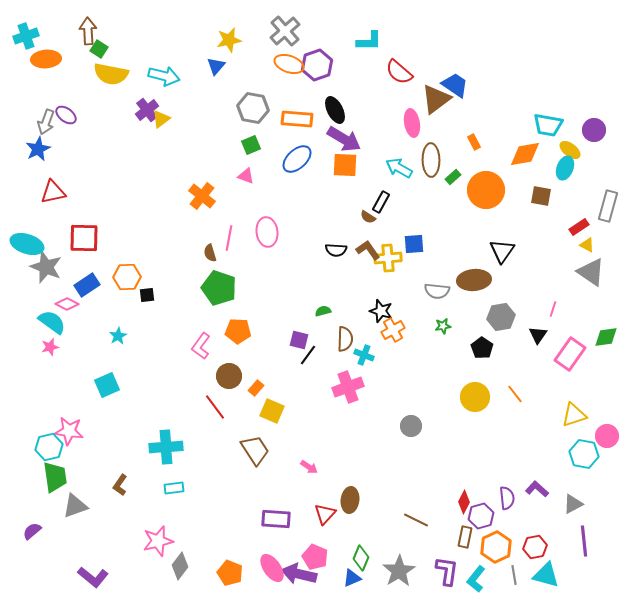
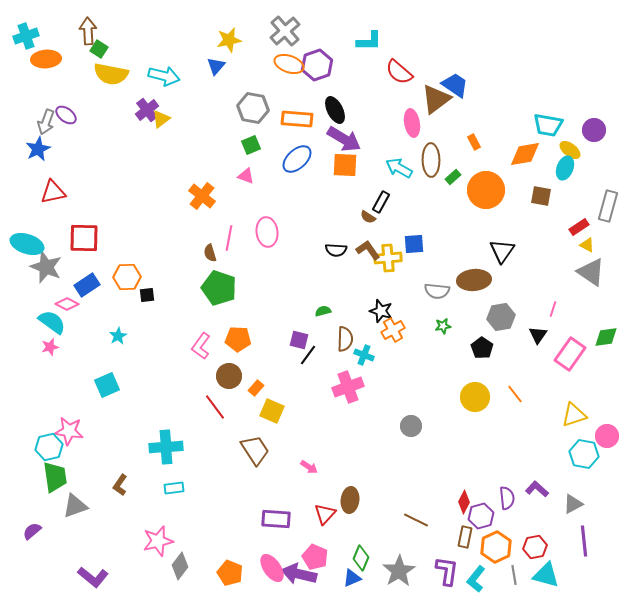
orange pentagon at (238, 331): moved 8 px down
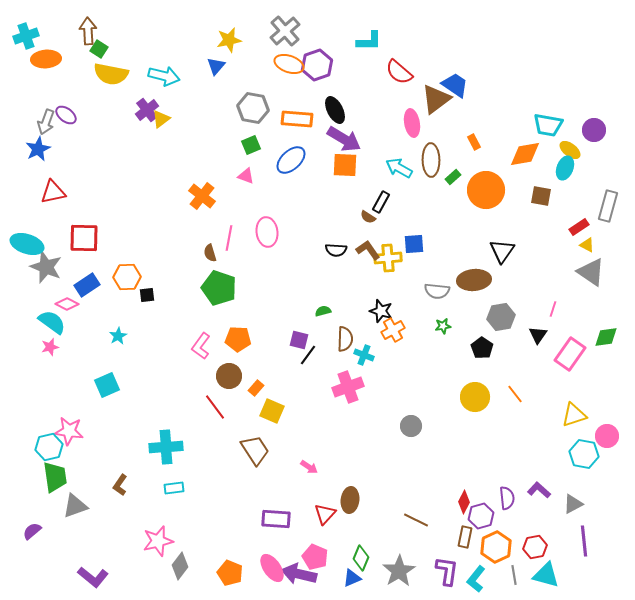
blue ellipse at (297, 159): moved 6 px left, 1 px down
purple L-shape at (537, 489): moved 2 px right, 1 px down
